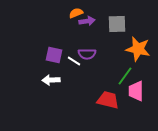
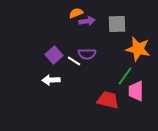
purple square: rotated 36 degrees clockwise
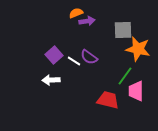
gray square: moved 6 px right, 6 px down
purple semicircle: moved 2 px right, 3 px down; rotated 36 degrees clockwise
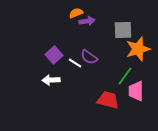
orange star: rotated 30 degrees counterclockwise
white line: moved 1 px right, 2 px down
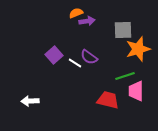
green line: rotated 36 degrees clockwise
white arrow: moved 21 px left, 21 px down
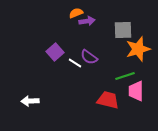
purple square: moved 1 px right, 3 px up
